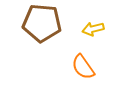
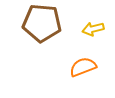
orange semicircle: rotated 104 degrees clockwise
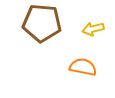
orange semicircle: rotated 32 degrees clockwise
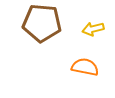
orange semicircle: moved 2 px right
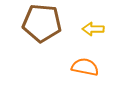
yellow arrow: rotated 15 degrees clockwise
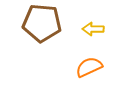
orange semicircle: moved 4 px right; rotated 36 degrees counterclockwise
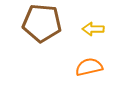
orange semicircle: rotated 12 degrees clockwise
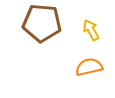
yellow arrow: moved 2 px left, 1 px down; rotated 60 degrees clockwise
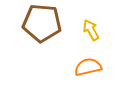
orange semicircle: moved 1 px left
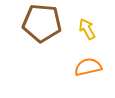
yellow arrow: moved 4 px left, 1 px up
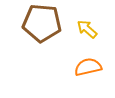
yellow arrow: rotated 20 degrees counterclockwise
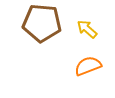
orange semicircle: moved 1 px up; rotated 8 degrees counterclockwise
